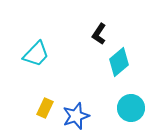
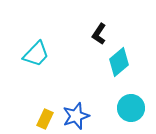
yellow rectangle: moved 11 px down
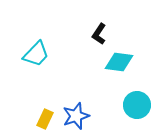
cyan diamond: rotated 48 degrees clockwise
cyan circle: moved 6 px right, 3 px up
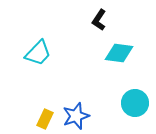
black L-shape: moved 14 px up
cyan trapezoid: moved 2 px right, 1 px up
cyan diamond: moved 9 px up
cyan circle: moved 2 px left, 2 px up
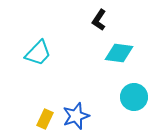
cyan circle: moved 1 px left, 6 px up
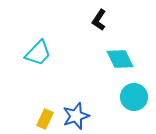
cyan diamond: moved 1 px right, 6 px down; rotated 56 degrees clockwise
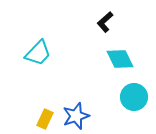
black L-shape: moved 6 px right, 2 px down; rotated 15 degrees clockwise
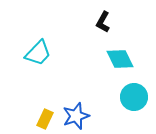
black L-shape: moved 2 px left; rotated 20 degrees counterclockwise
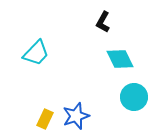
cyan trapezoid: moved 2 px left
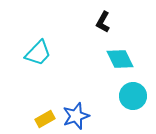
cyan trapezoid: moved 2 px right
cyan circle: moved 1 px left, 1 px up
yellow rectangle: rotated 36 degrees clockwise
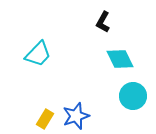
cyan trapezoid: moved 1 px down
yellow rectangle: rotated 30 degrees counterclockwise
